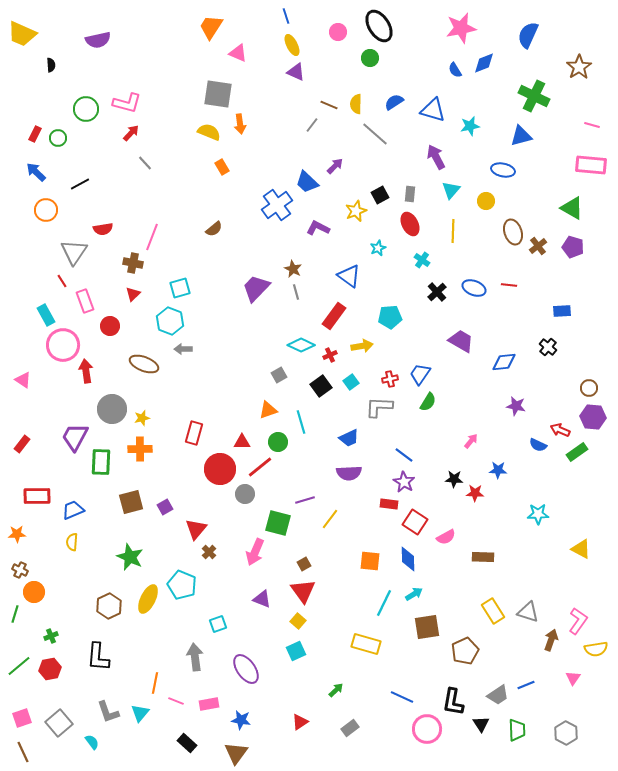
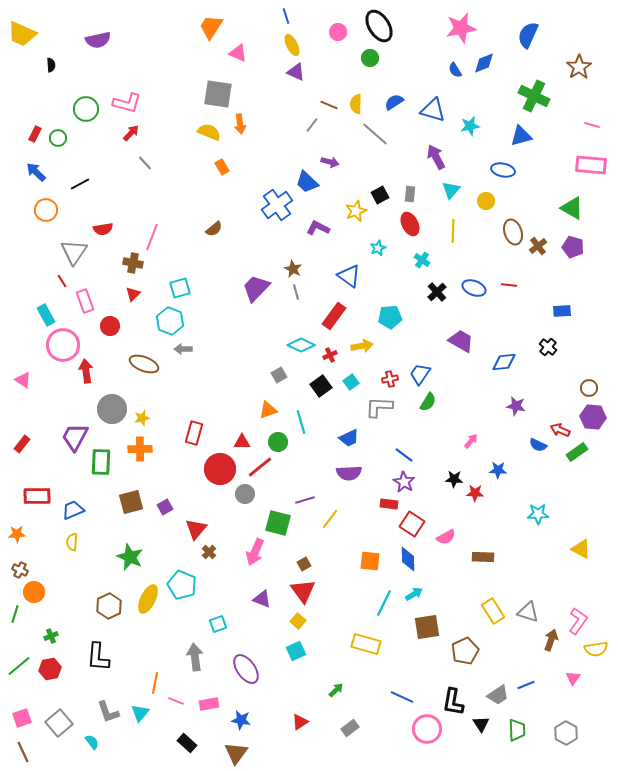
purple arrow at (335, 166): moved 5 px left, 4 px up; rotated 60 degrees clockwise
red square at (415, 522): moved 3 px left, 2 px down
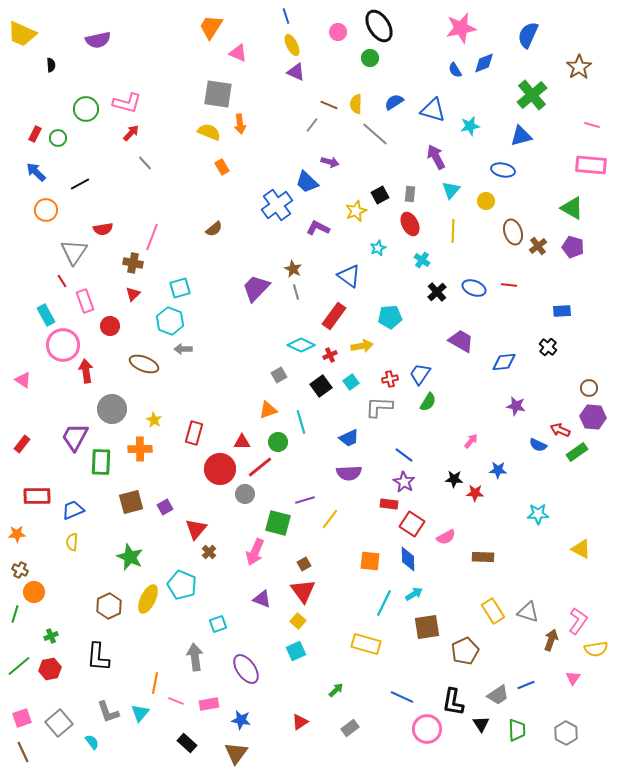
green cross at (534, 96): moved 2 px left, 1 px up; rotated 24 degrees clockwise
yellow star at (142, 418): moved 12 px right, 2 px down; rotated 28 degrees counterclockwise
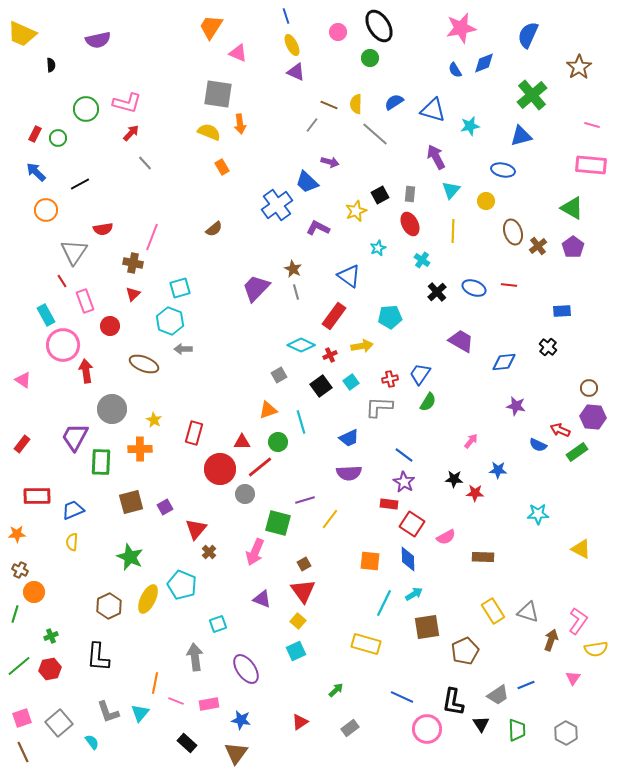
purple pentagon at (573, 247): rotated 20 degrees clockwise
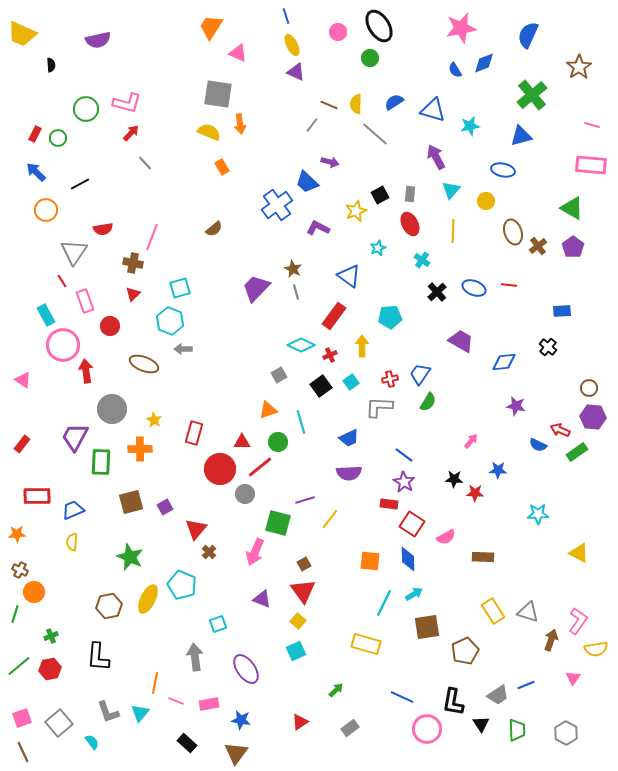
yellow arrow at (362, 346): rotated 80 degrees counterclockwise
yellow triangle at (581, 549): moved 2 px left, 4 px down
brown hexagon at (109, 606): rotated 15 degrees clockwise
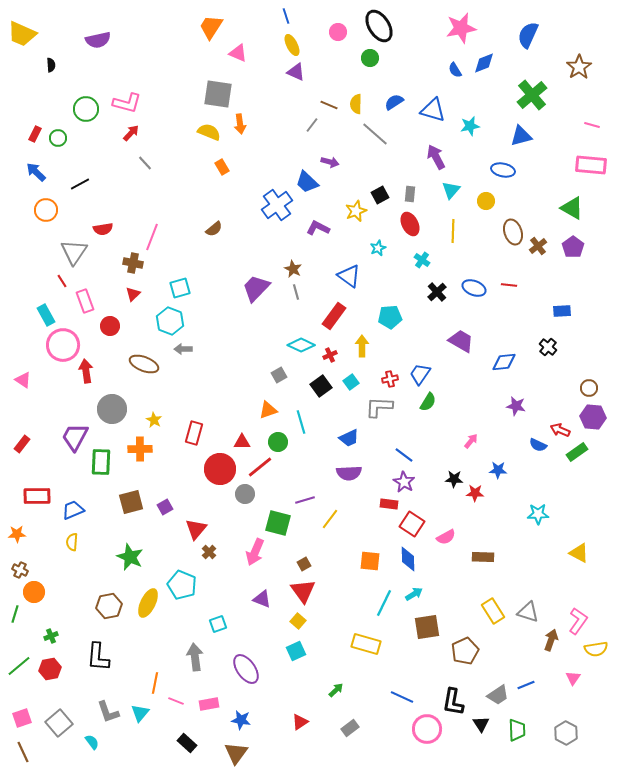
yellow ellipse at (148, 599): moved 4 px down
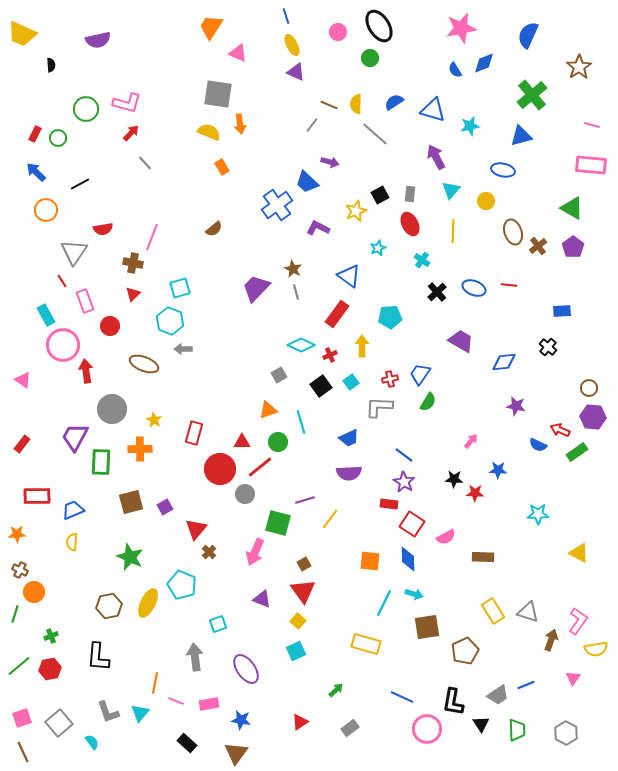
red rectangle at (334, 316): moved 3 px right, 2 px up
cyan arrow at (414, 594): rotated 48 degrees clockwise
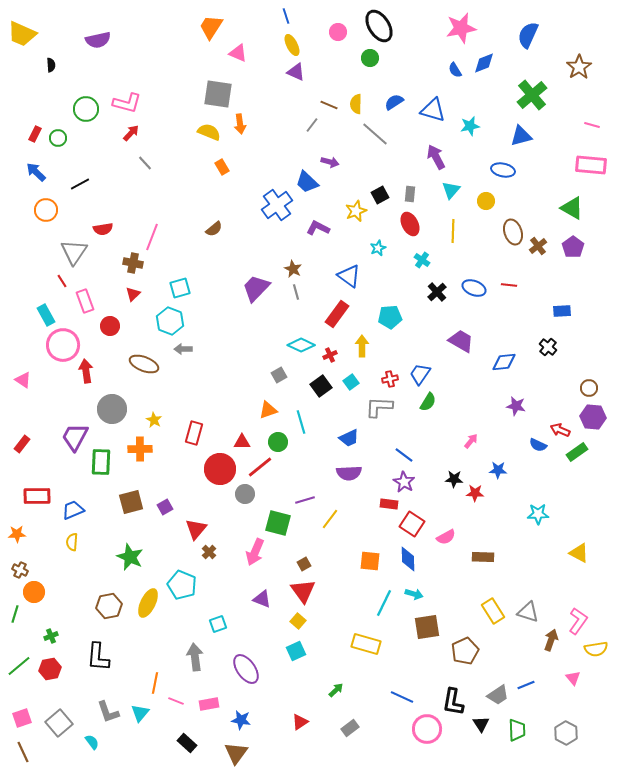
pink triangle at (573, 678): rotated 14 degrees counterclockwise
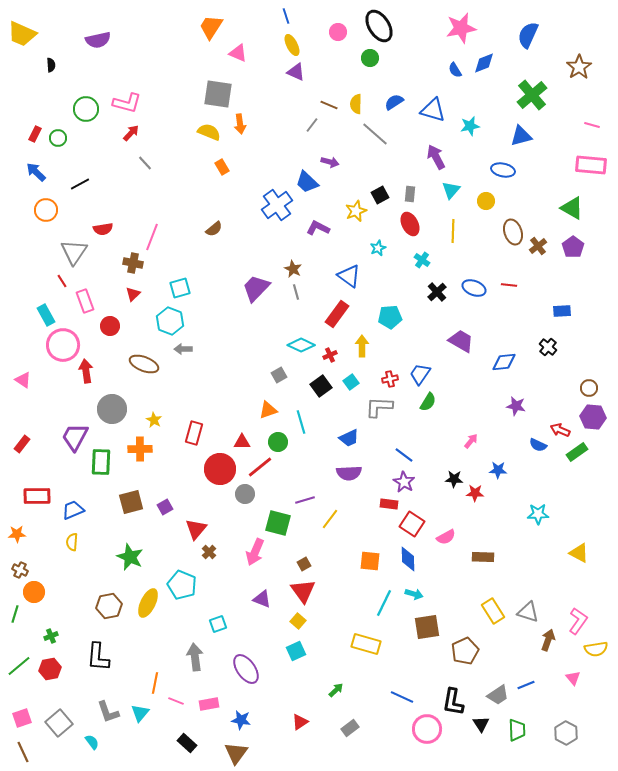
brown arrow at (551, 640): moved 3 px left
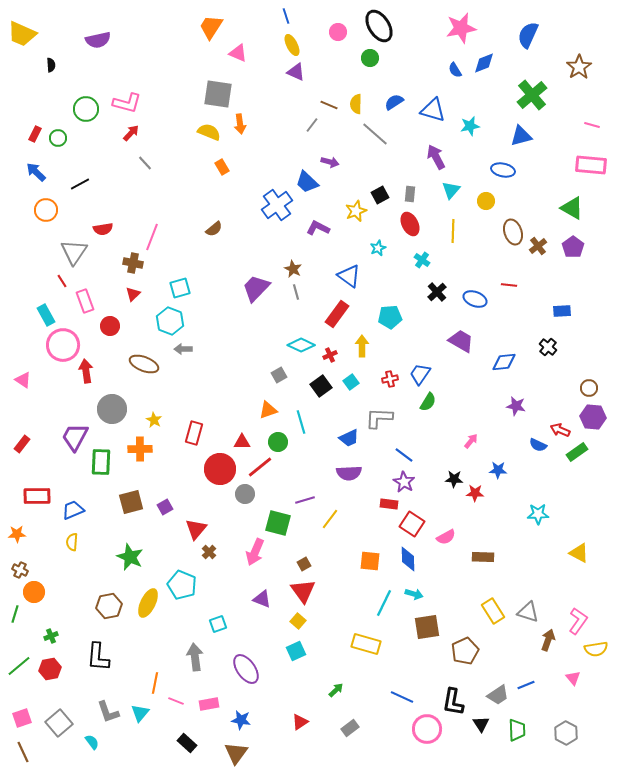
blue ellipse at (474, 288): moved 1 px right, 11 px down
gray L-shape at (379, 407): moved 11 px down
